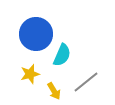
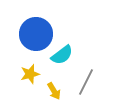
cyan semicircle: rotated 30 degrees clockwise
gray line: rotated 24 degrees counterclockwise
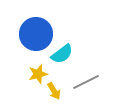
cyan semicircle: moved 1 px up
yellow star: moved 8 px right
gray line: rotated 36 degrees clockwise
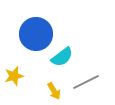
cyan semicircle: moved 3 px down
yellow star: moved 24 px left, 2 px down
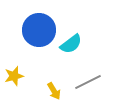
blue circle: moved 3 px right, 4 px up
cyan semicircle: moved 9 px right, 13 px up
gray line: moved 2 px right
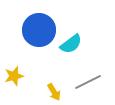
yellow arrow: moved 1 px down
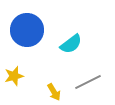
blue circle: moved 12 px left
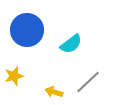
gray line: rotated 16 degrees counterclockwise
yellow arrow: rotated 138 degrees clockwise
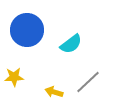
yellow star: moved 1 px down; rotated 12 degrees clockwise
